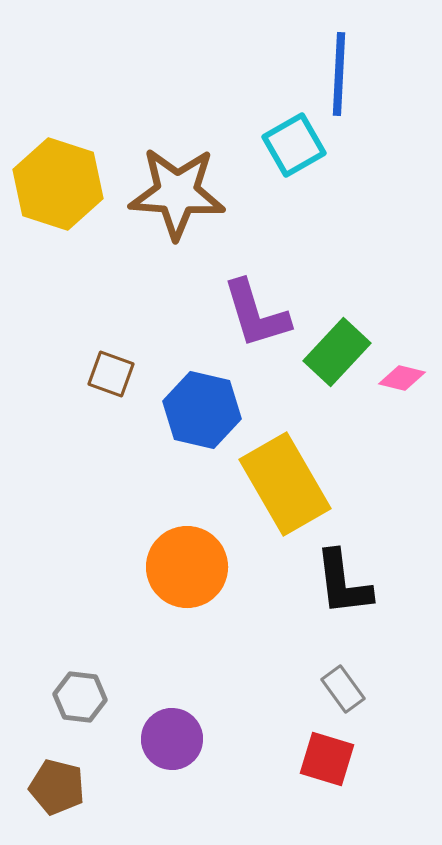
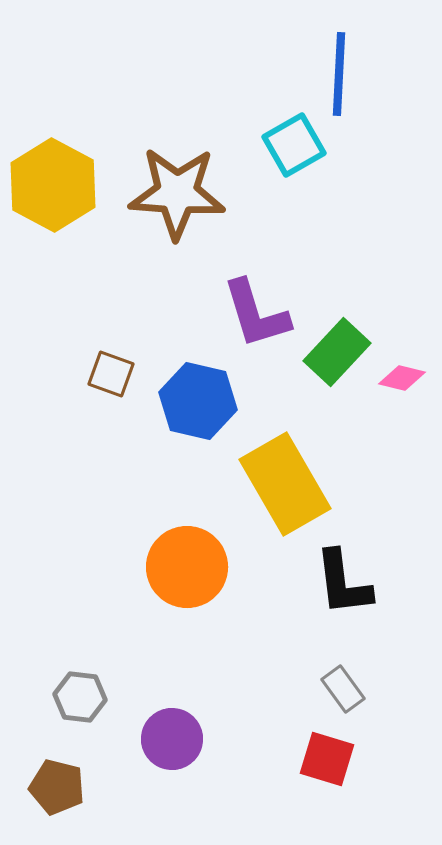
yellow hexagon: moved 5 px left, 1 px down; rotated 10 degrees clockwise
blue hexagon: moved 4 px left, 9 px up
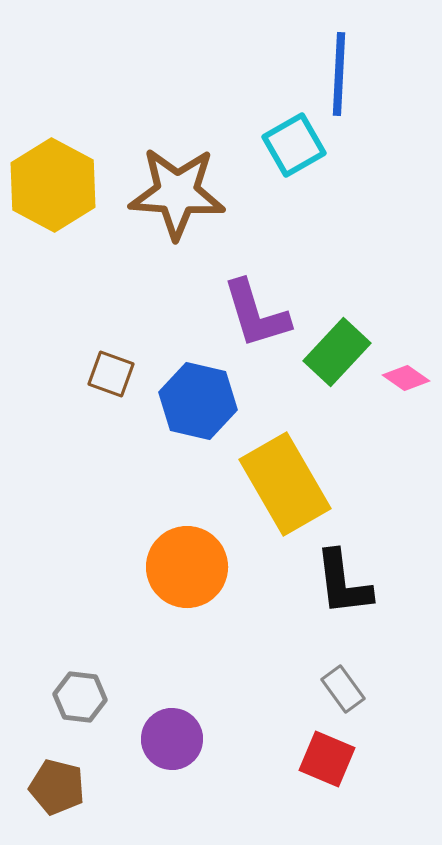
pink diamond: moved 4 px right; rotated 21 degrees clockwise
red square: rotated 6 degrees clockwise
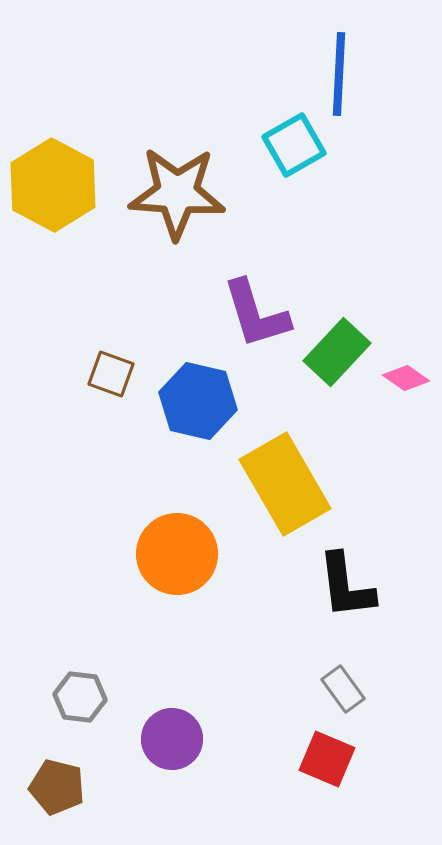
orange circle: moved 10 px left, 13 px up
black L-shape: moved 3 px right, 3 px down
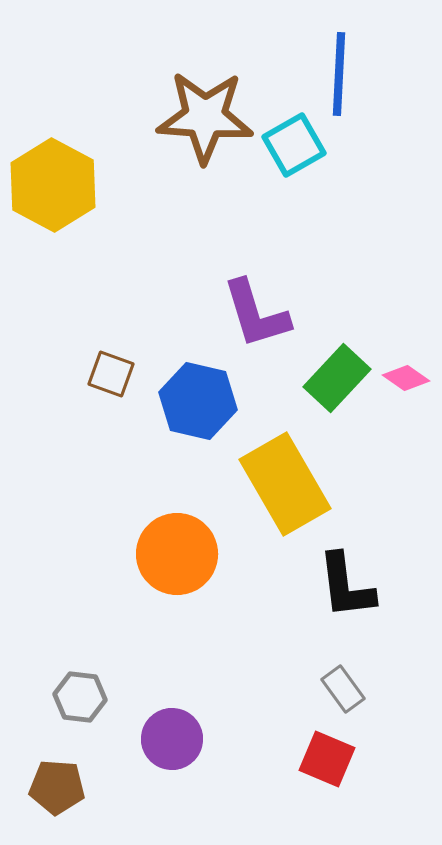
brown star: moved 28 px right, 76 px up
green rectangle: moved 26 px down
brown pentagon: rotated 10 degrees counterclockwise
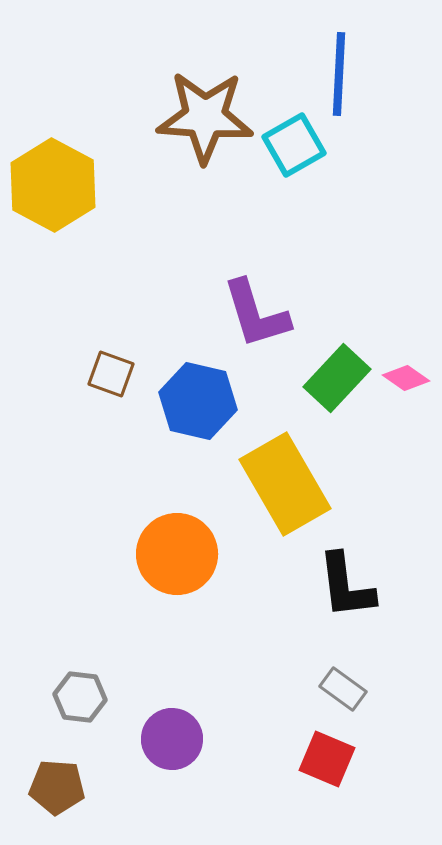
gray rectangle: rotated 18 degrees counterclockwise
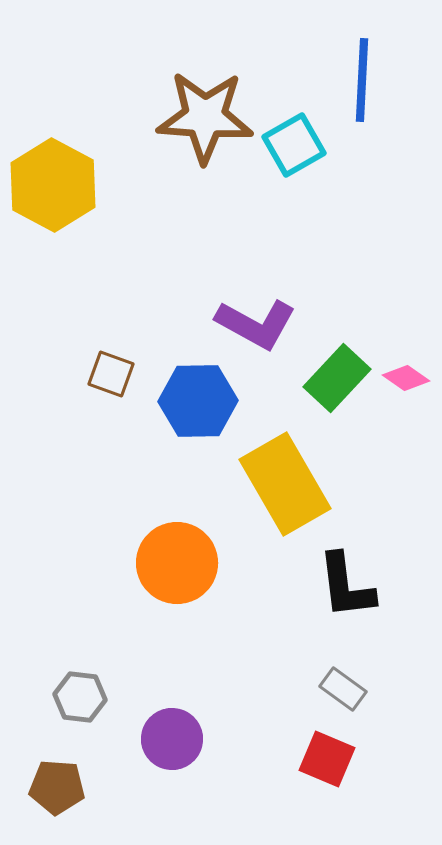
blue line: moved 23 px right, 6 px down
purple L-shape: moved 10 px down; rotated 44 degrees counterclockwise
blue hexagon: rotated 14 degrees counterclockwise
orange circle: moved 9 px down
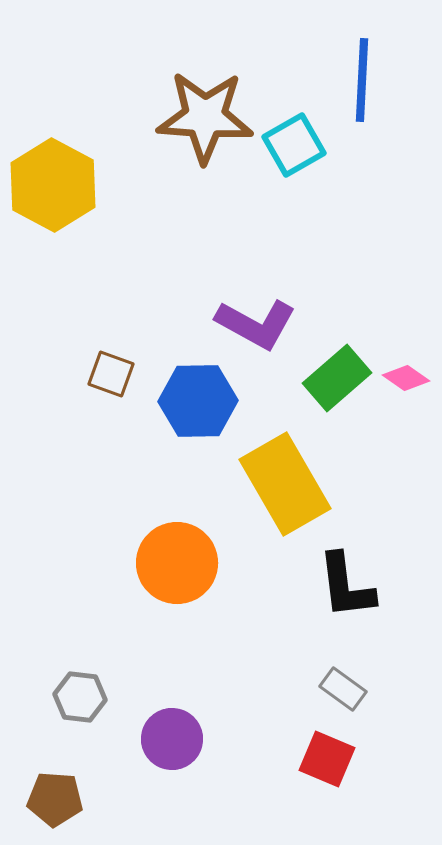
green rectangle: rotated 6 degrees clockwise
brown pentagon: moved 2 px left, 12 px down
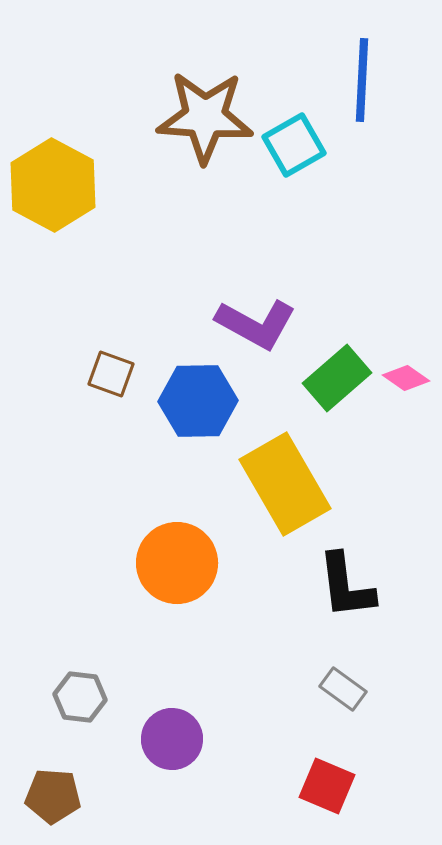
red square: moved 27 px down
brown pentagon: moved 2 px left, 3 px up
